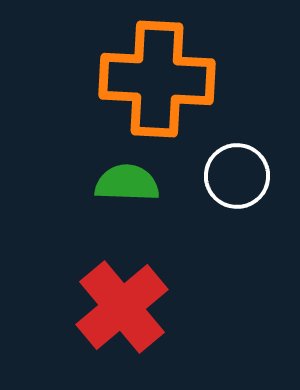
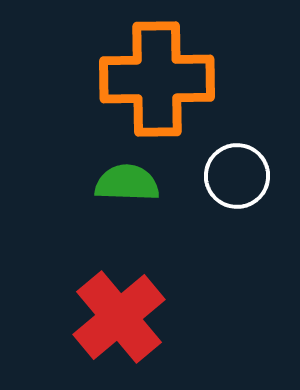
orange cross: rotated 4 degrees counterclockwise
red cross: moved 3 px left, 10 px down
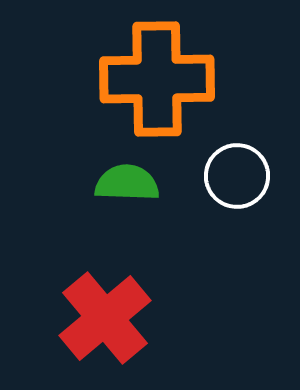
red cross: moved 14 px left, 1 px down
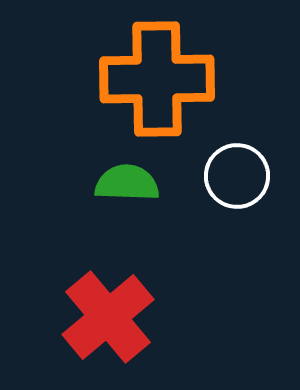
red cross: moved 3 px right, 1 px up
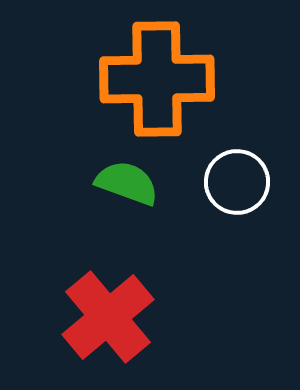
white circle: moved 6 px down
green semicircle: rotated 18 degrees clockwise
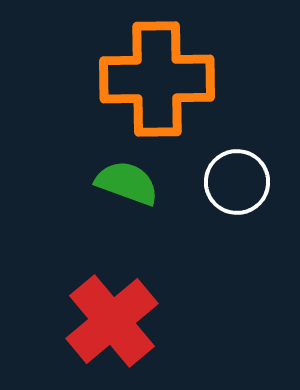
red cross: moved 4 px right, 4 px down
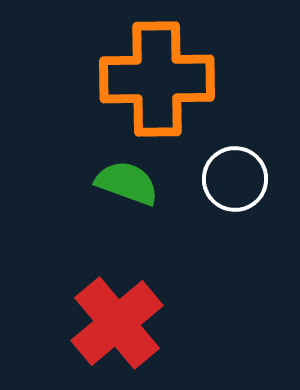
white circle: moved 2 px left, 3 px up
red cross: moved 5 px right, 2 px down
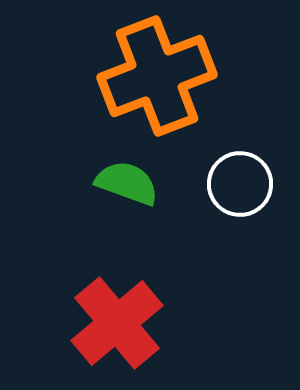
orange cross: moved 3 px up; rotated 20 degrees counterclockwise
white circle: moved 5 px right, 5 px down
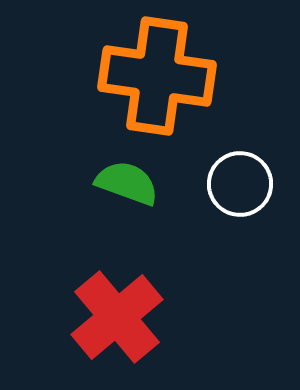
orange cross: rotated 29 degrees clockwise
red cross: moved 6 px up
